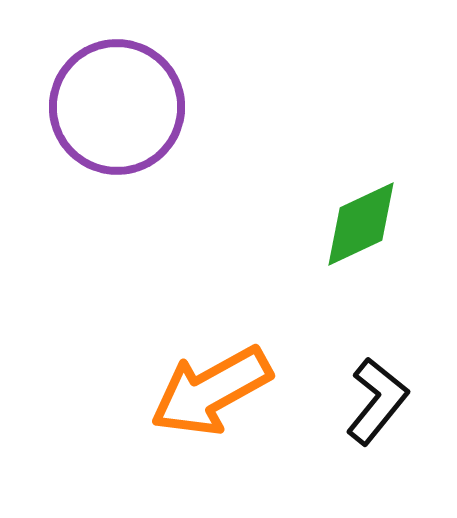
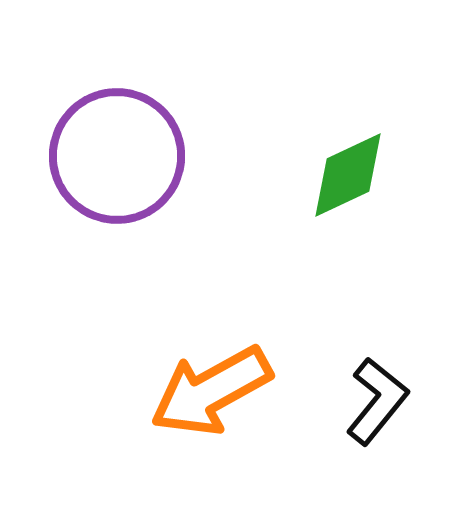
purple circle: moved 49 px down
green diamond: moved 13 px left, 49 px up
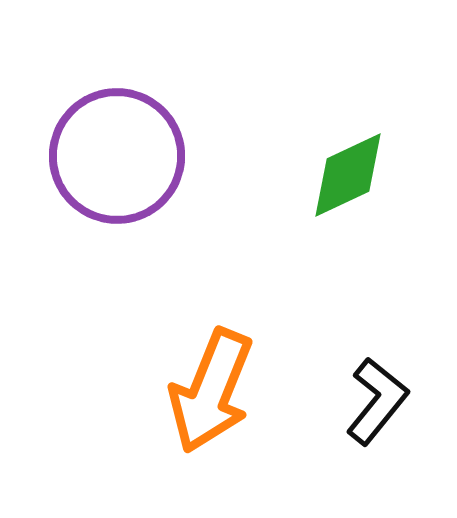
orange arrow: rotated 39 degrees counterclockwise
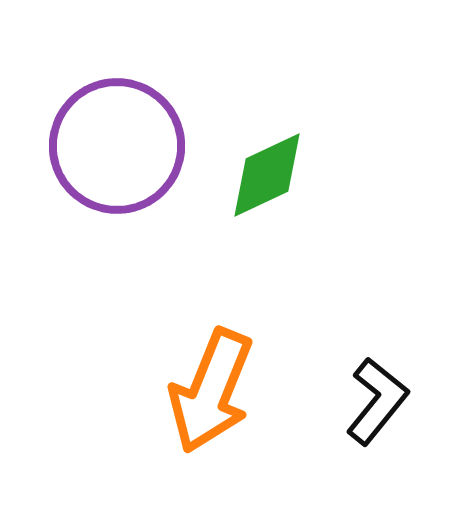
purple circle: moved 10 px up
green diamond: moved 81 px left
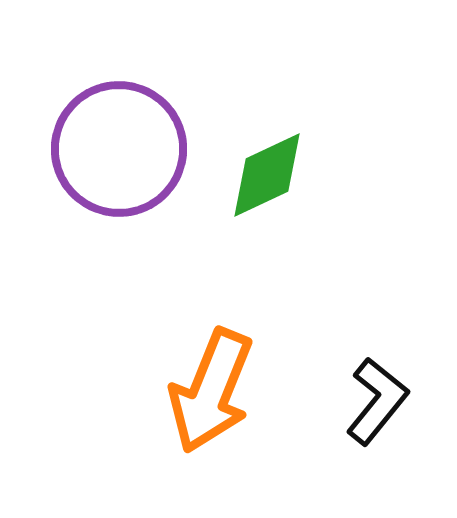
purple circle: moved 2 px right, 3 px down
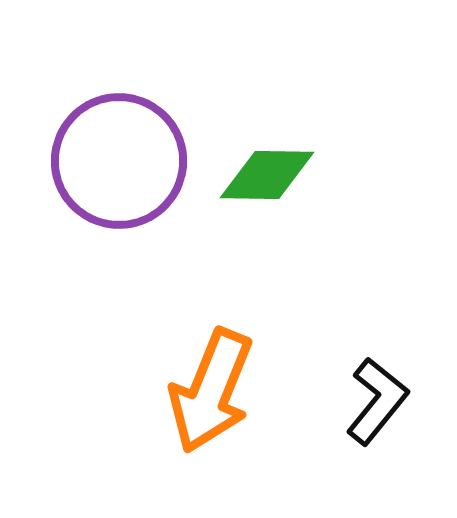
purple circle: moved 12 px down
green diamond: rotated 26 degrees clockwise
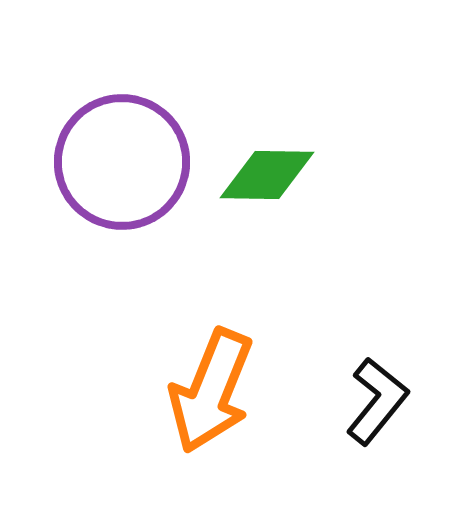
purple circle: moved 3 px right, 1 px down
